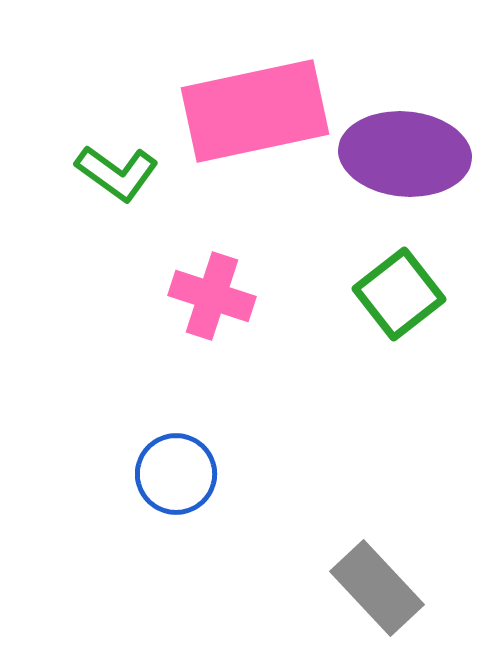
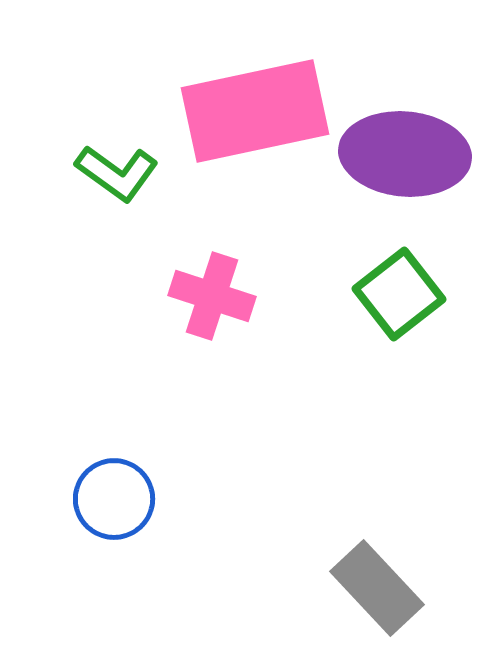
blue circle: moved 62 px left, 25 px down
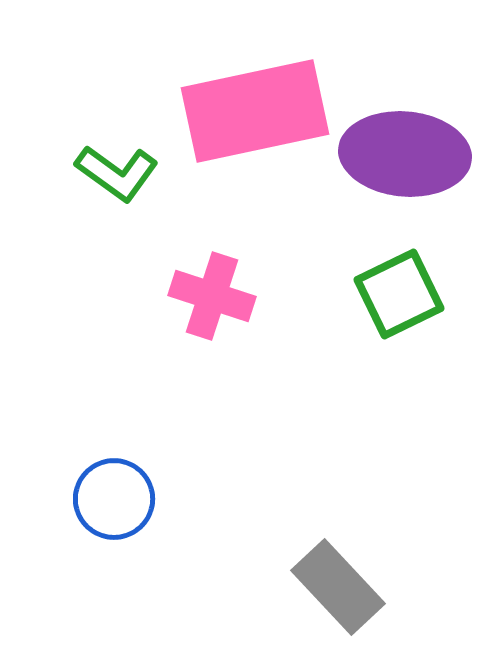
green square: rotated 12 degrees clockwise
gray rectangle: moved 39 px left, 1 px up
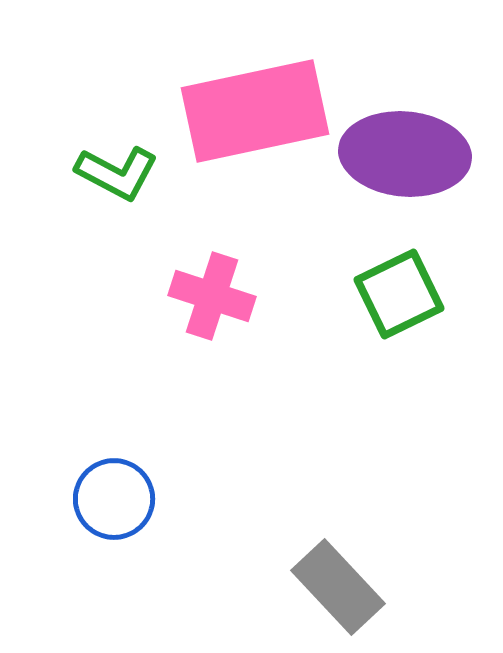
green L-shape: rotated 8 degrees counterclockwise
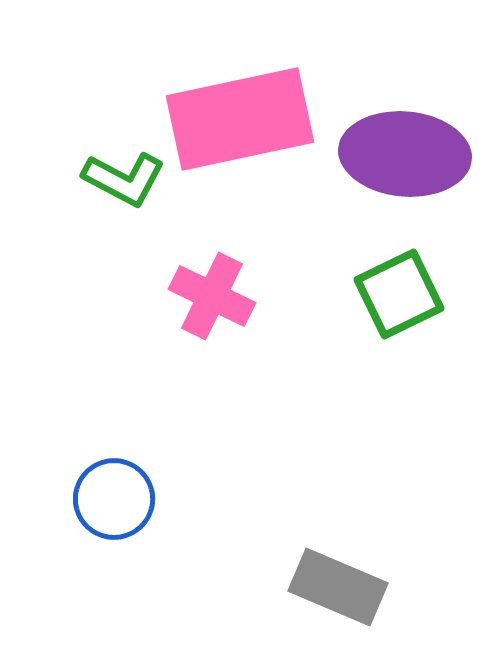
pink rectangle: moved 15 px left, 8 px down
green L-shape: moved 7 px right, 6 px down
pink cross: rotated 8 degrees clockwise
gray rectangle: rotated 24 degrees counterclockwise
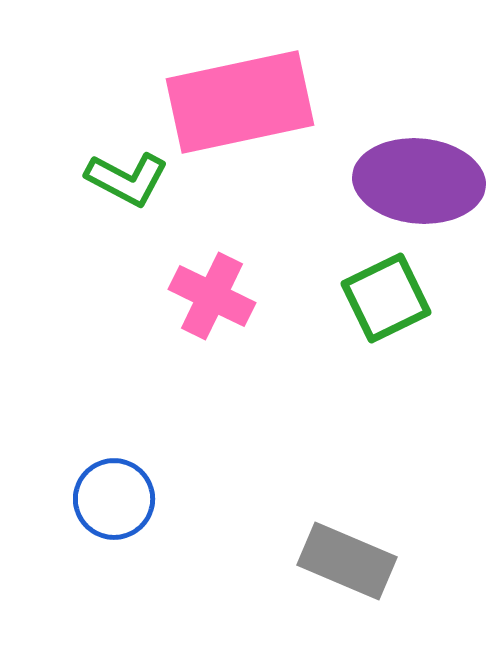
pink rectangle: moved 17 px up
purple ellipse: moved 14 px right, 27 px down
green L-shape: moved 3 px right
green square: moved 13 px left, 4 px down
gray rectangle: moved 9 px right, 26 px up
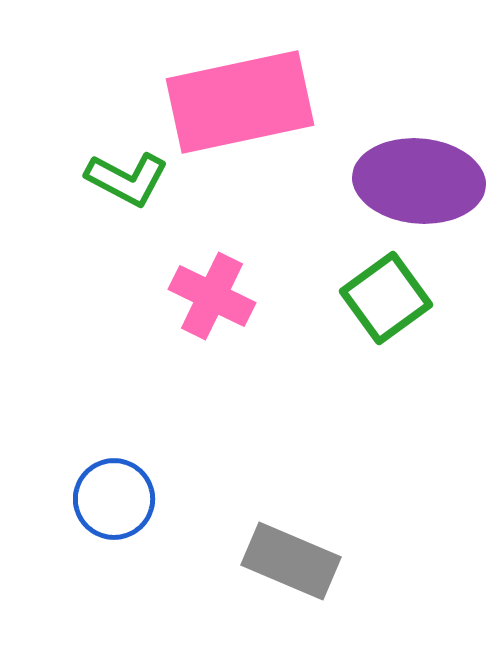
green square: rotated 10 degrees counterclockwise
gray rectangle: moved 56 px left
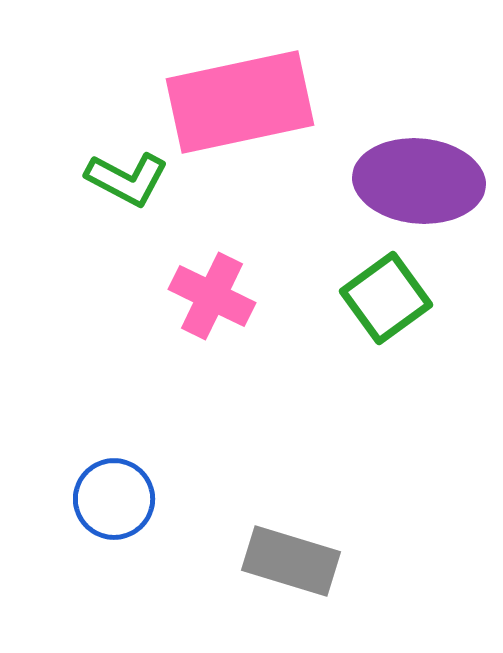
gray rectangle: rotated 6 degrees counterclockwise
